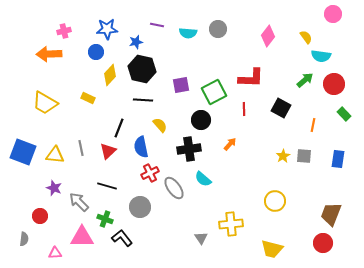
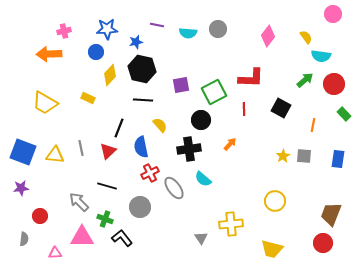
purple star at (54, 188): moved 33 px left; rotated 28 degrees counterclockwise
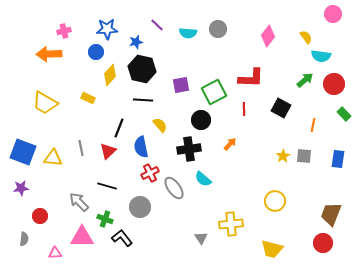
purple line at (157, 25): rotated 32 degrees clockwise
yellow triangle at (55, 155): moved 2 px left, 3 px down
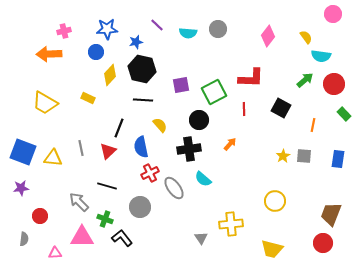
black circle at (201, 120): moved 2 px left
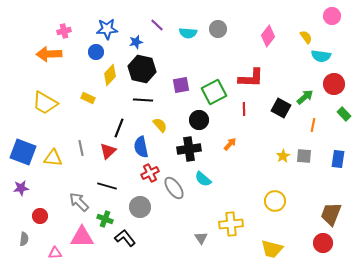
pink circle at (333, 14): moved 1 px left, 2 px down
green arrow at (305, 80): moved 17 px down
black L-shape at (122, 238): moved 3 px right
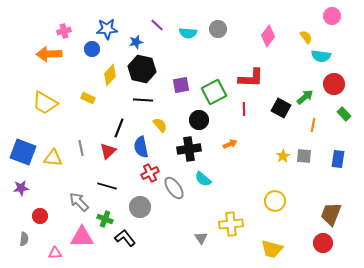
blue circle at (96, 52): moved 4 px left, 3 px up
orange arrow at (230, 144): rotated 24 degrees clockwise
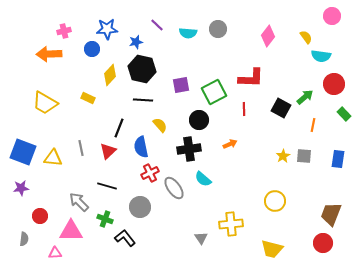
pink triangle at (82, 237): moved 11 px left, 6 px up
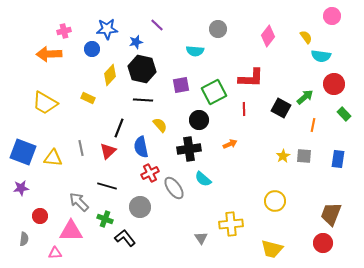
cyan semicircle at (188, 33): moved 7 px right, 18 px down
